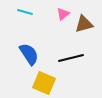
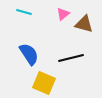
cyan line: moved 1 px left
brown triangle: rotated 30 degrees clockwise
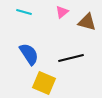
pink triangle: moved 1 px left, 2 px up
brown triangle: moved 3 px right, 2 px up
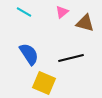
cyan line: rotated 14 degrees clockwise
brown triangle: moved 2 px left, 1 px down
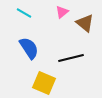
cyan line: moved 1 px down
brown triangle: rotated 24 degrees clockwise
blue semicircle: moved 6 px up
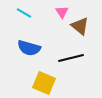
pink triangle: rotated 24 degrees counterclockwise
brown triangle: moved 5 px left, 3 px down
blue semicircle: rotated 140 degrees clockwise
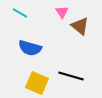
cyan line: moved 4 px left
blue semicircle: moved 1 px right
black line: moved 18 px down; rotated 30 degrees clockwise
yellow square: moved 7 px left
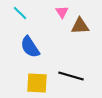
cyan line: rotated 14 degrees clockwise
brown triangle: rotated 42 degrees counterclockwise
blue semicircle: moved 1 px up; rotated 40 degrees clockwise
yellow square: rotated 20 degrees counterclockwise
